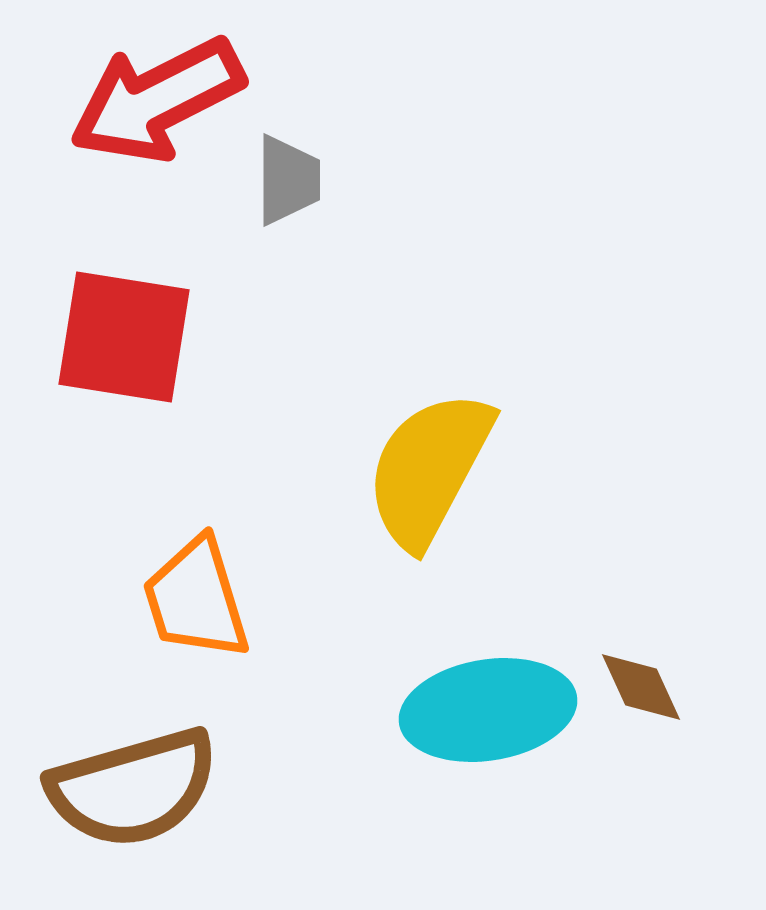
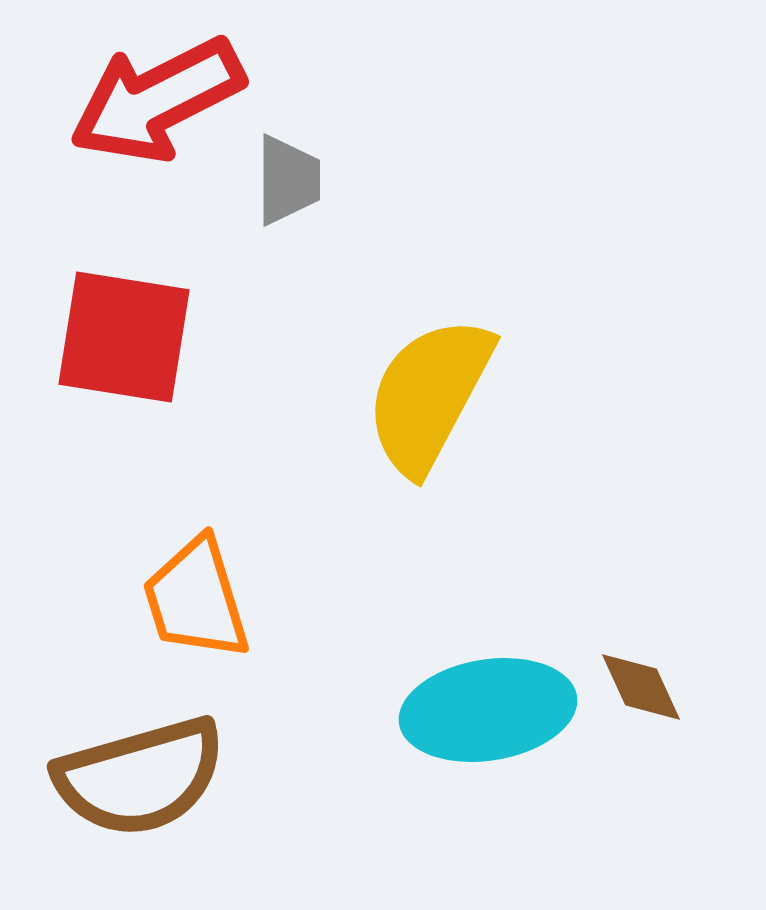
yellow semicircle: moved 74 px up
brown semicircle: moved 7 px right, 11 px up
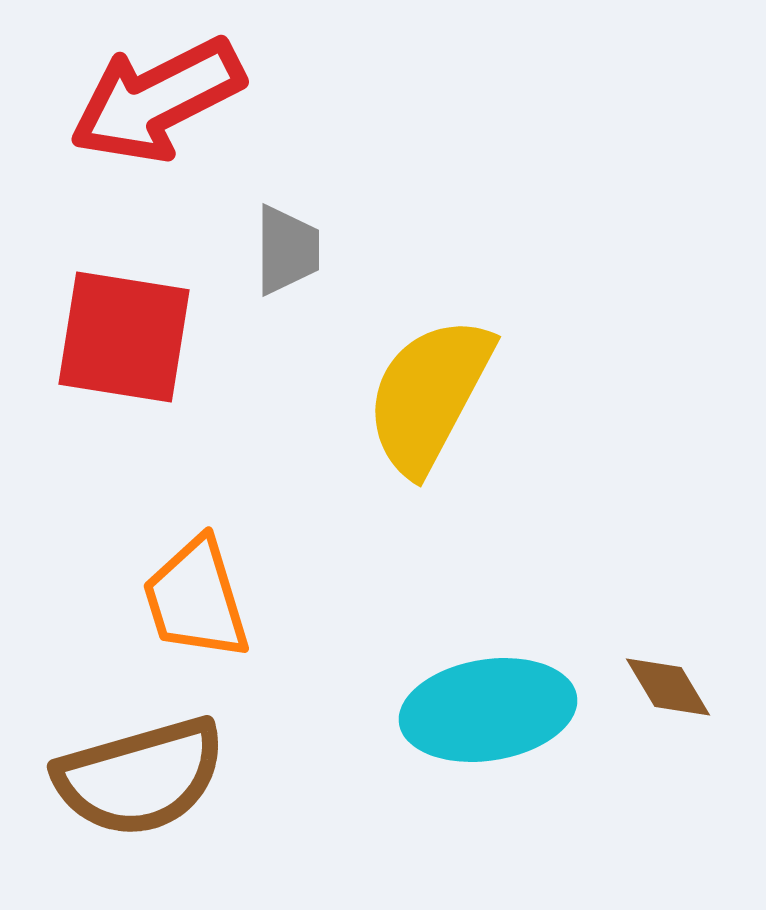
gray trapezoid: moved 1 px left, 70 px down
brown diamond: moved 27 px right; rotated 6 degrees counterclockwise
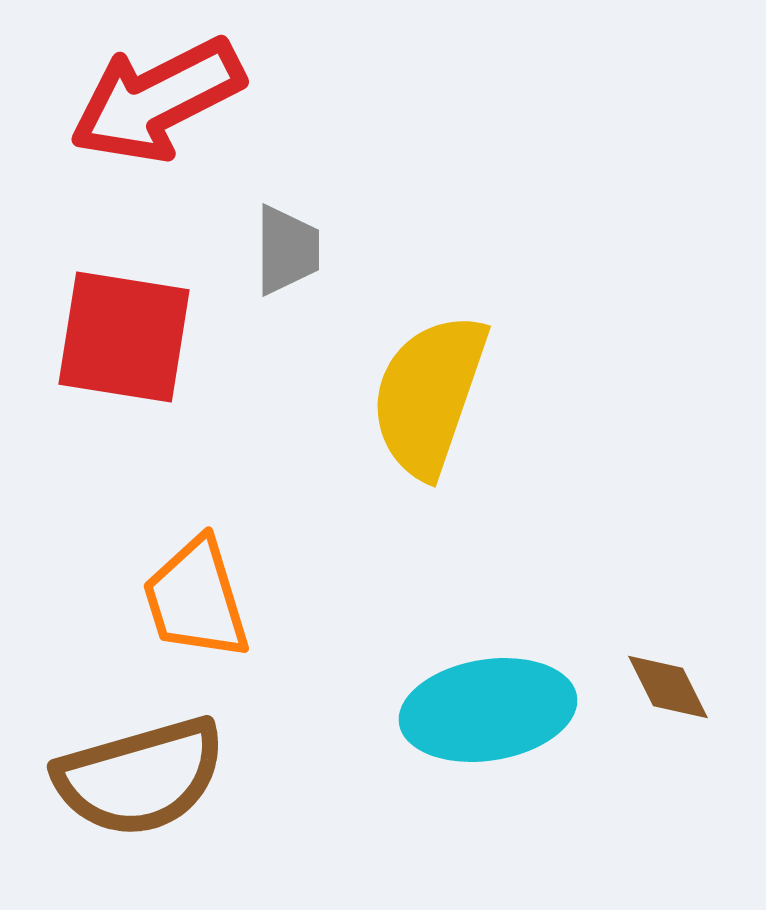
yellow semicircle: rotated 9 degrees counterclockwise
brown diamond: rotated 4 degrees clockwise
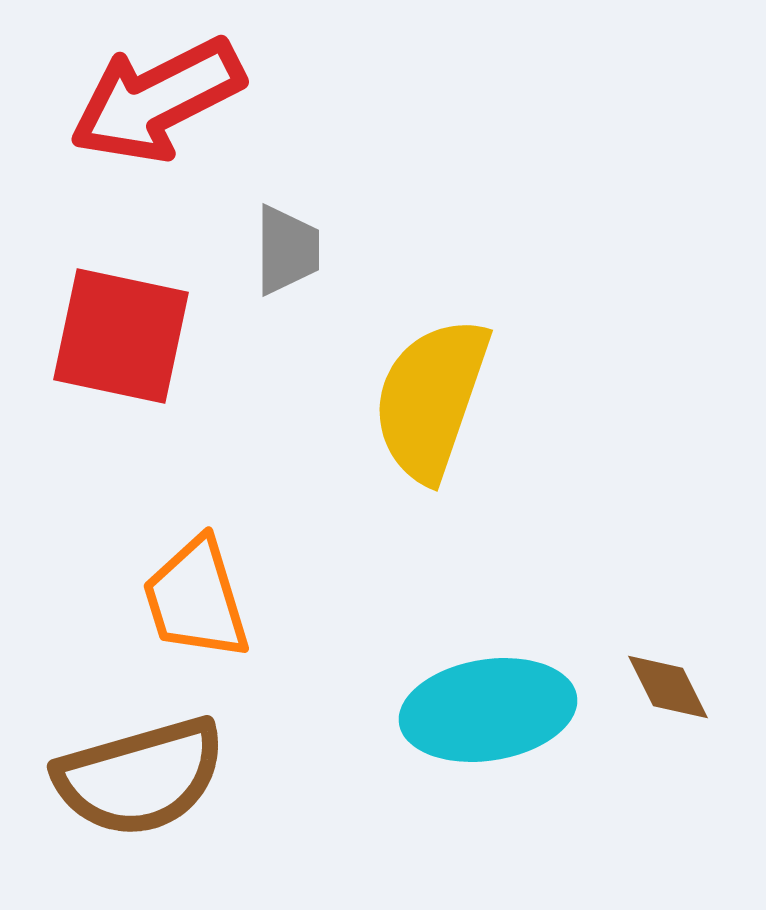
red square: moved 3 px left, 1 px up; rotated 3 degrees clockwise
yellow semicircle: moved 2 px right, 4 px down
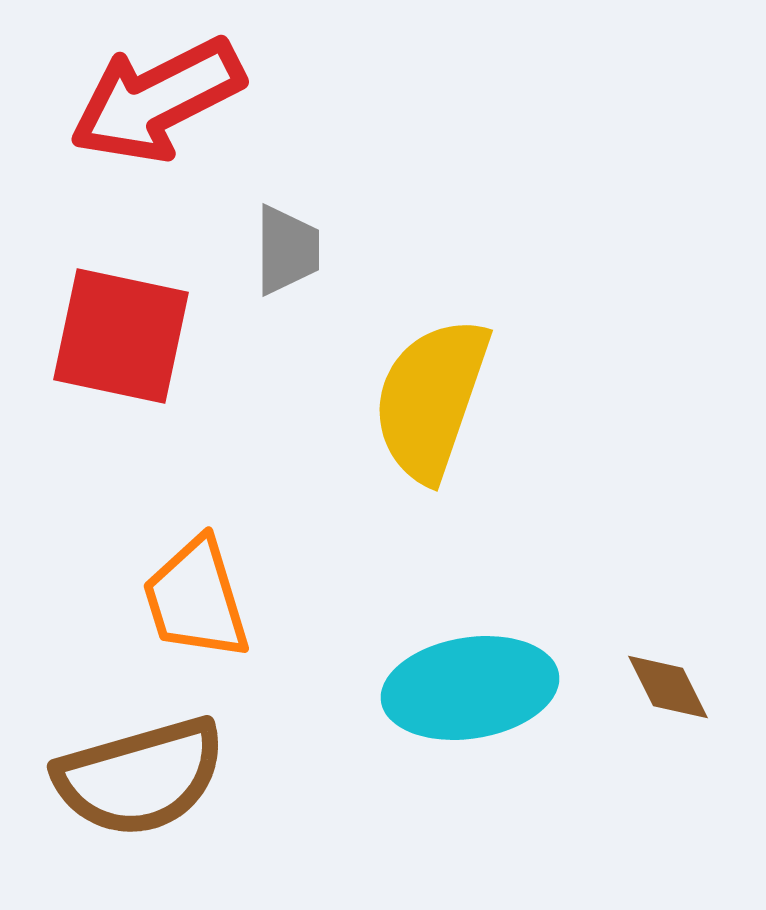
cyan ellipse: moved 18 px left, 22 px up
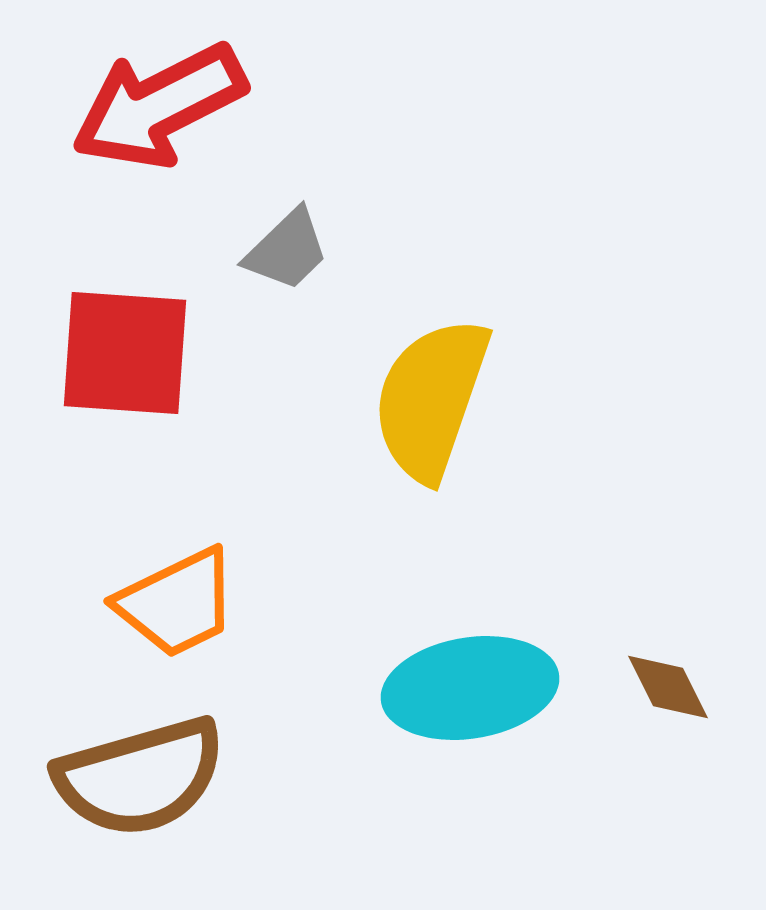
red arrow: moved 2 px right, 6 px down
gray trapezoid: rotated 46 degrees clockwise
red square: moved 4 px right, 17 px down; rotated 8 degrees counterclockwise
orange trapezoid: moved 19 px left, 4 px down; rotated 99 degrees counterclockwise
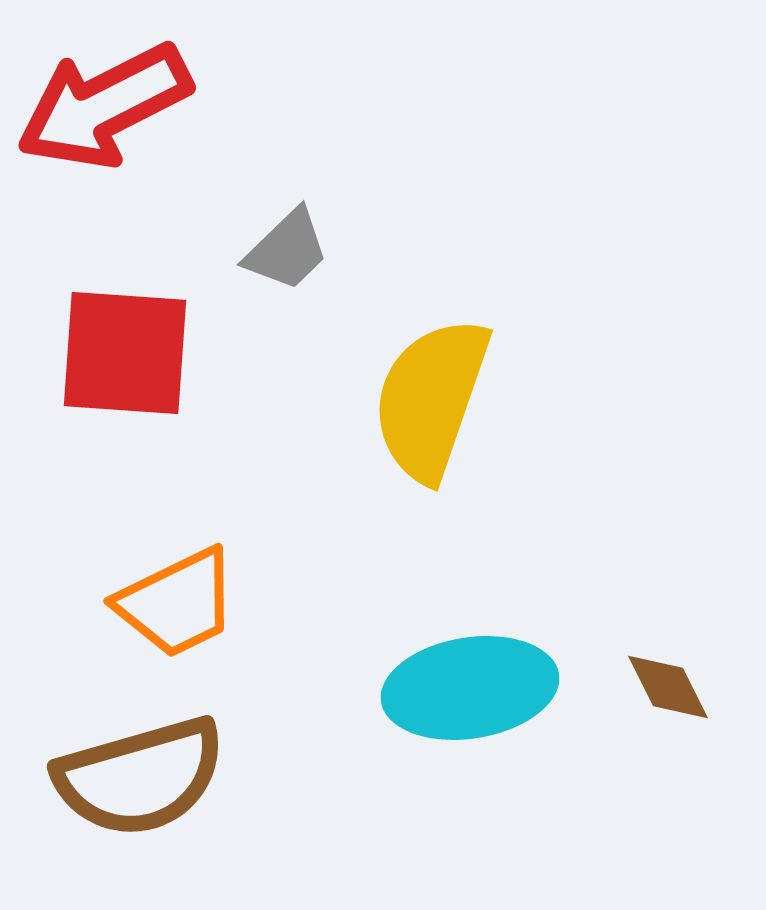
red arrow: moved 55 px left
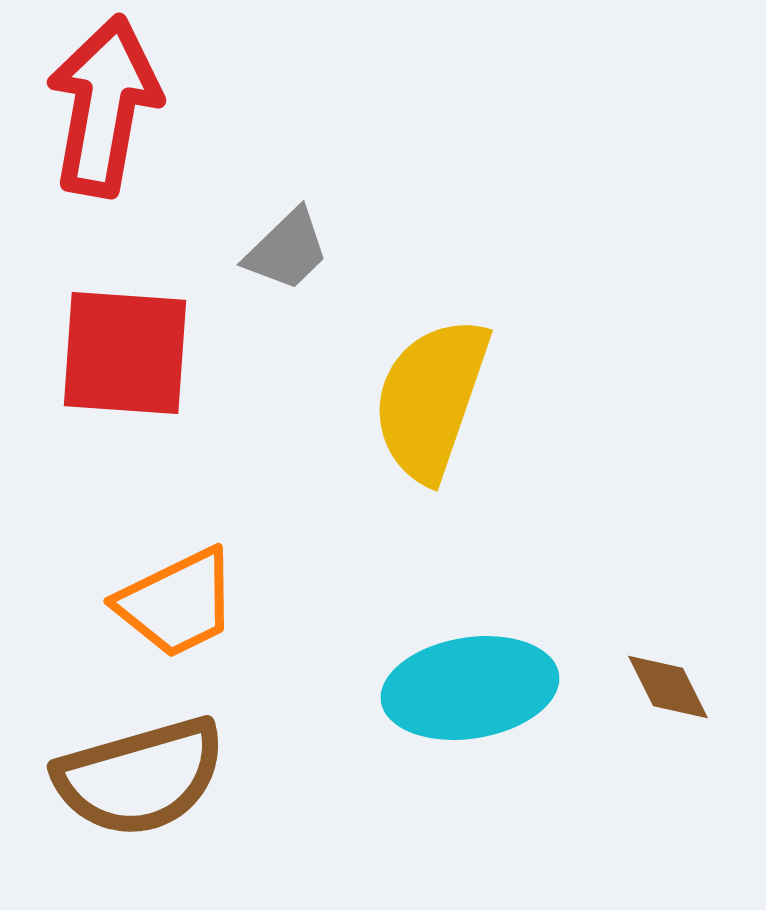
red arrow: rotated 127 degrees clockwise
